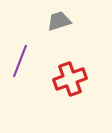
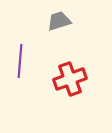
purple line: rotated 16 degrees counterclockwise
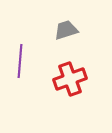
gray trapezoid: moved 7 px right, 9 px down
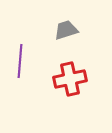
red cross: rotated 8 degrees clockwise
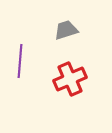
red cross: rotated 12 degrees counterclockwise
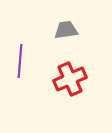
gray trapezoid: rotated 10 degrees clockwise
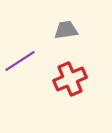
purple line: rotated 52 degrees clockwise
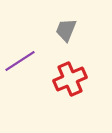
gray trapezoid: rotated 60 degrees counterclockwise
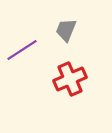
purple line: moved 2 px right, 11 px up
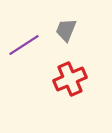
purple line: moved 2 px right, 5 px up
